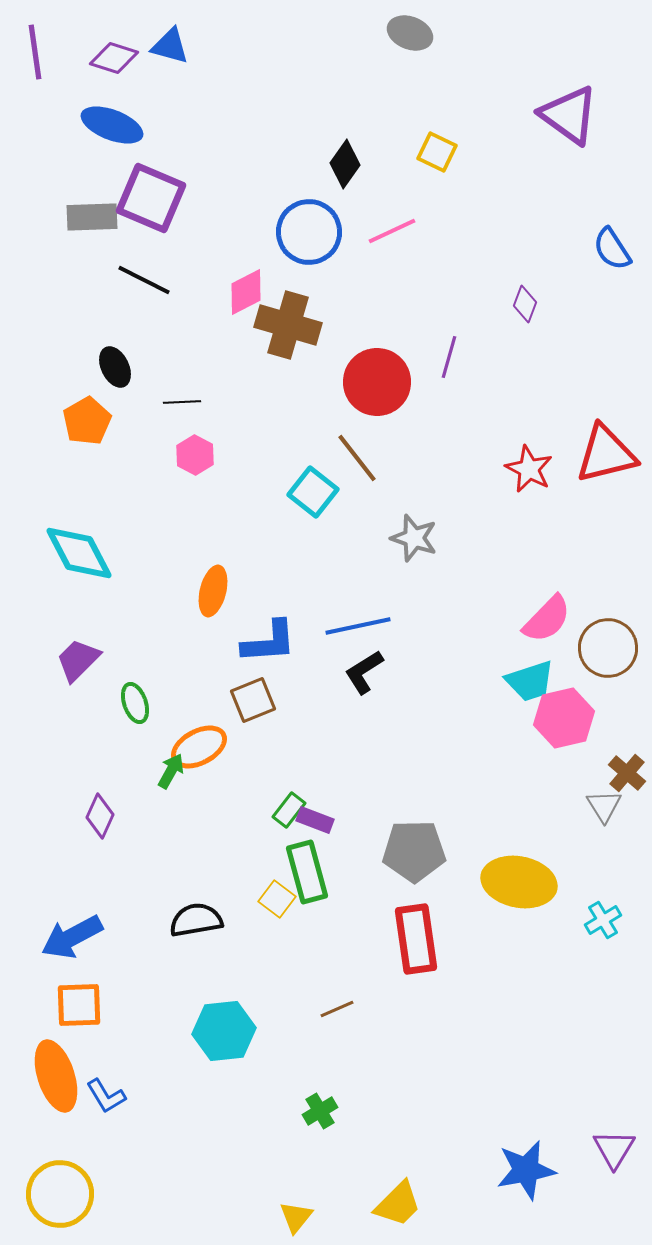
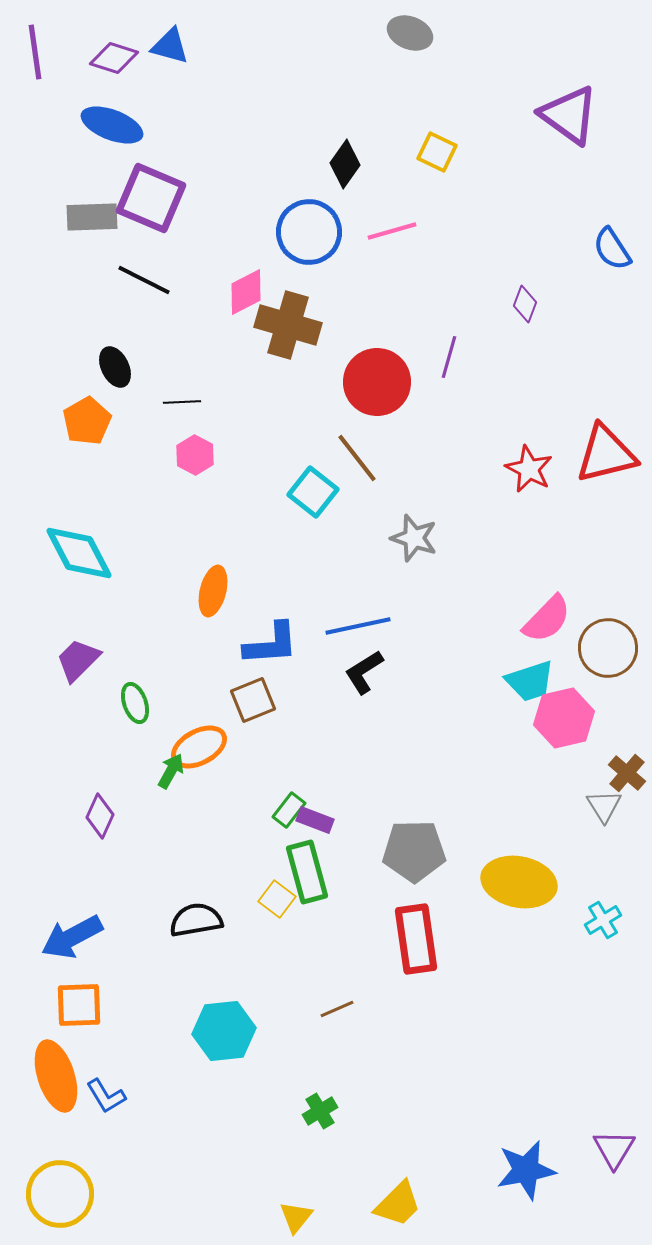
pink line at (392, 231): rotated 9 degrees clockwise
blue L-shape at (269, 642): moved 2 px right, 2 px down
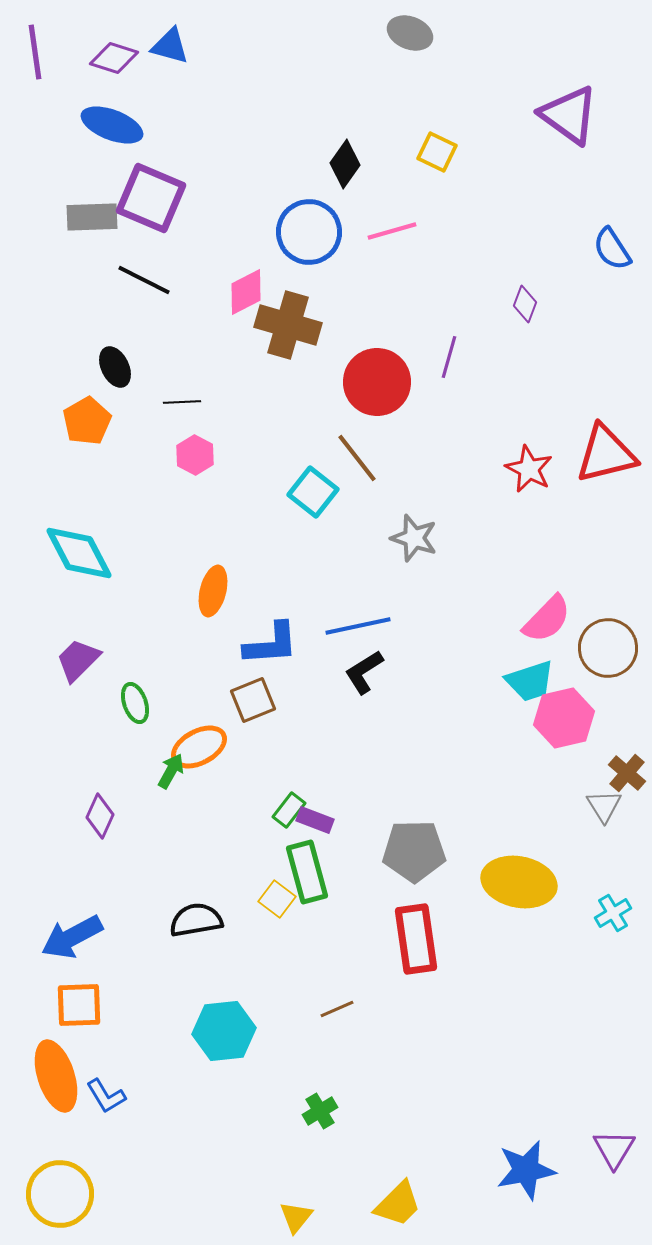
cyan cross at (603, 920): moved 10 px right, 7 px up
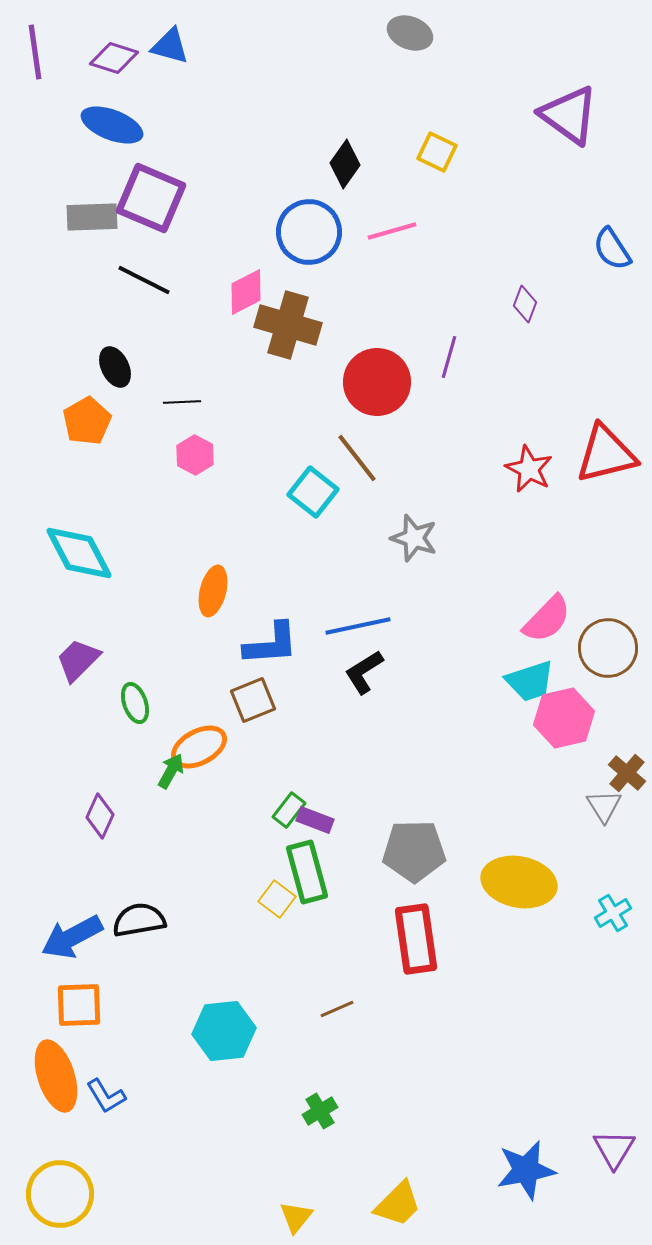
black semicircle at (196, 920): moved 57 px left
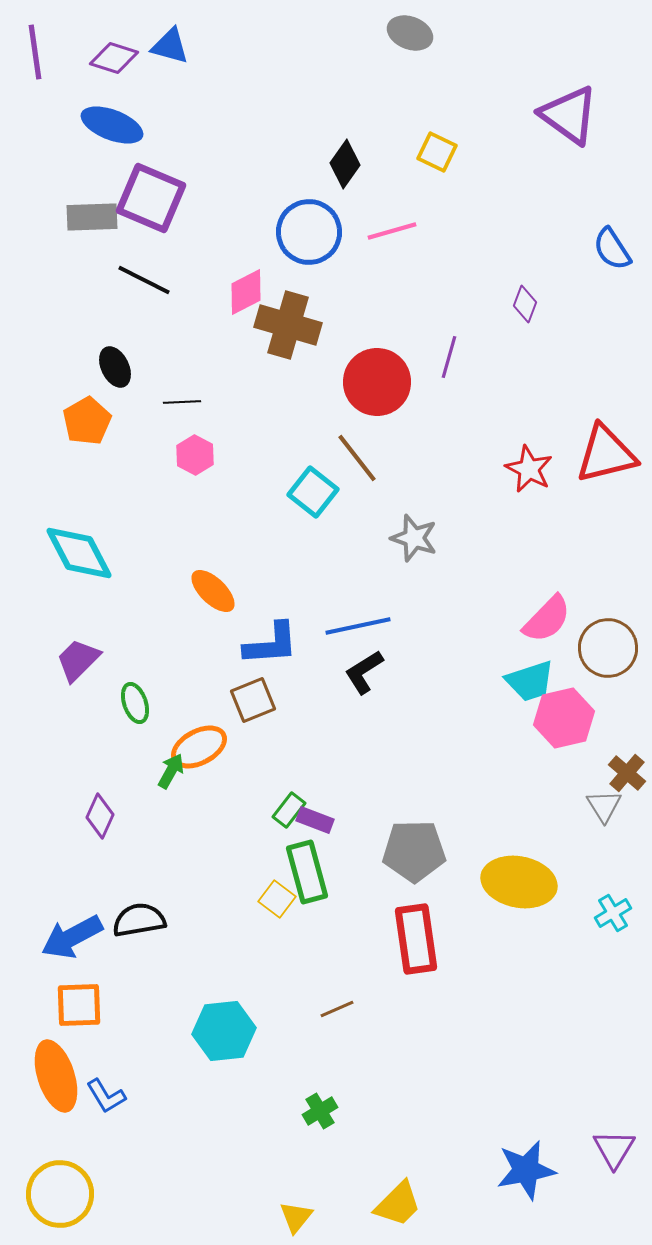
orange ellipse at (213, 591): rotated 60 degrees counterclockwise
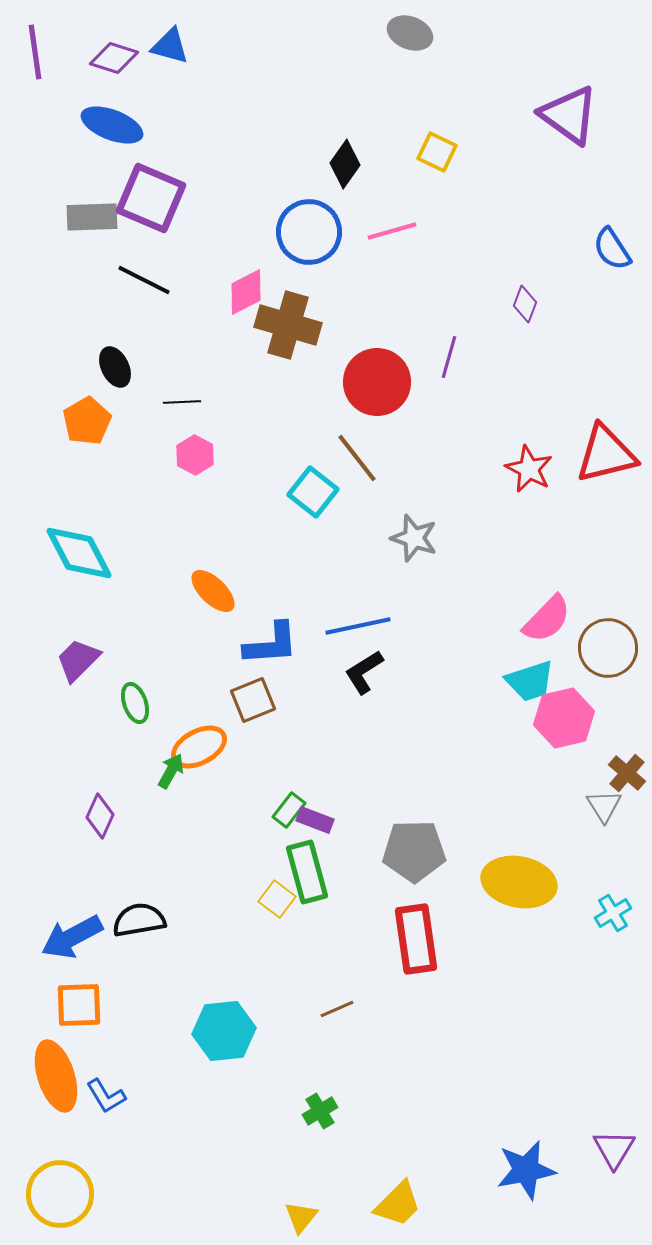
yellow triangle at (296, 1217): moved 5 px right
